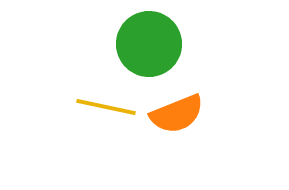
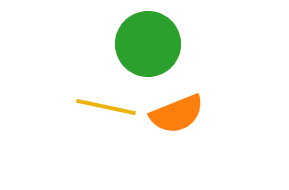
green circle: moved 1 px left
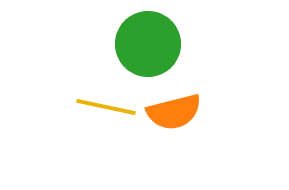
orange semicircle: moved 3 px left, 2 px up; rotated 8 degrees clockwise
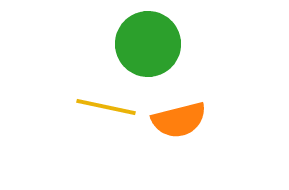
orange semicircle: moved 5 px right, 8 px down
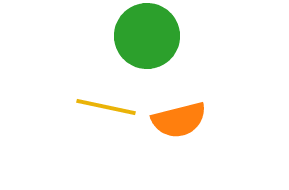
green circle: moved 1 px left, 8 px up
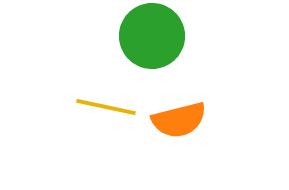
green circle: moved 5 px right
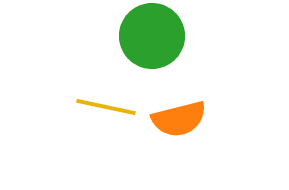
orange semicircle: moved 1 px up
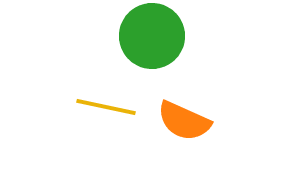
orange semicircle: moved 5 px right, 2 px down; rotated 38 degrees clockwise
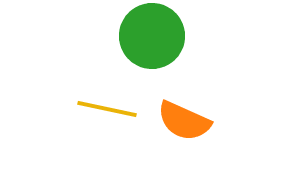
yellow line: moved 1 px right, 2 px down
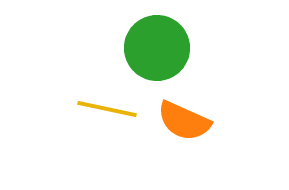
green circle: moved 5 px right, 12 px down
